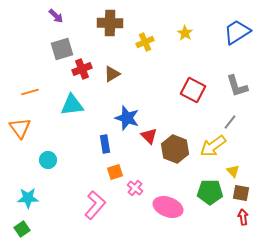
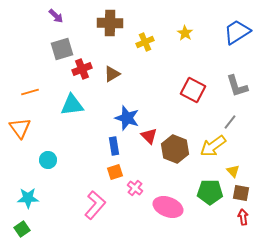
blue rectangle: moved 9 px right, 2 px down
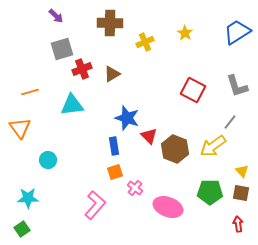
yellow triangle: moved 9 px right
red arrow: moved 5 px left, 7 px down
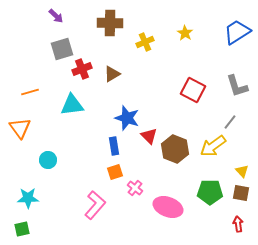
green square: rotated 21 degrees clockwise
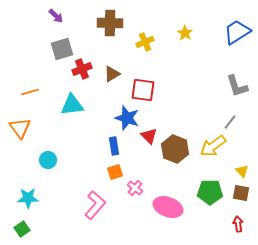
red square: moved 50 px left; rotated 20 degrees counterclockwise
green square: rotated 21 degrees counterclockwise
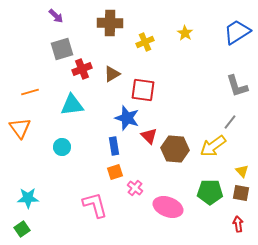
brown hexagon: rotated 16 degrees counterclockwise
cyan circle: moved 14 px right, 13 px up
pink L-shape: rotated 56 degrees counterclockwise
